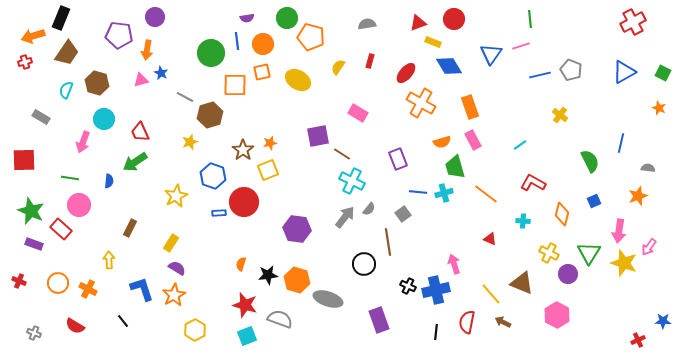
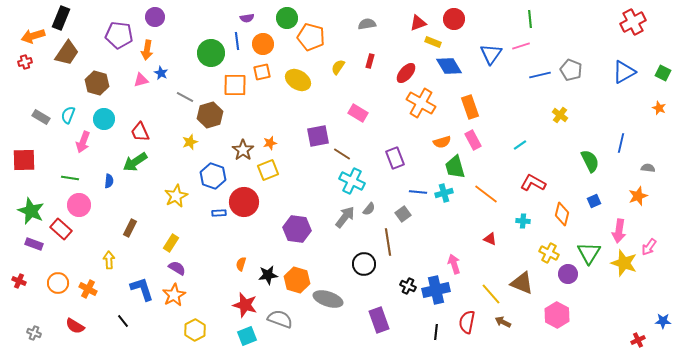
cyan semicircle at (66, 90): moved 2 px right, 25 px down
purple rectangle at (398, 159): moved 3 px left, 1 px up
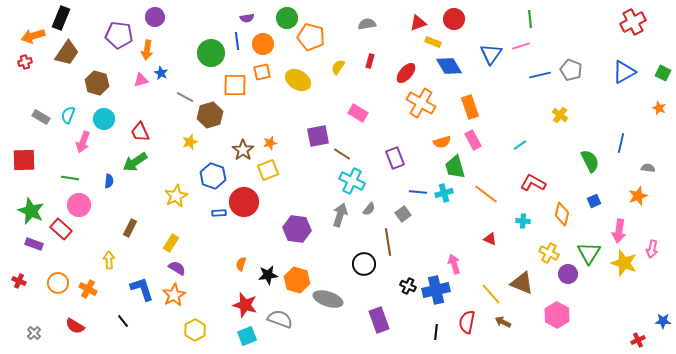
gray arrow at (345, 217): moved 5 px left, 2 px up; rotated 20 degrees counterclockwise
pink arrow at (649, 247): moved 3 px right, 2 px down; rotated 24 degrees counterclockwise
gray cross at (34, 333): rotated 24 degrees clockwise
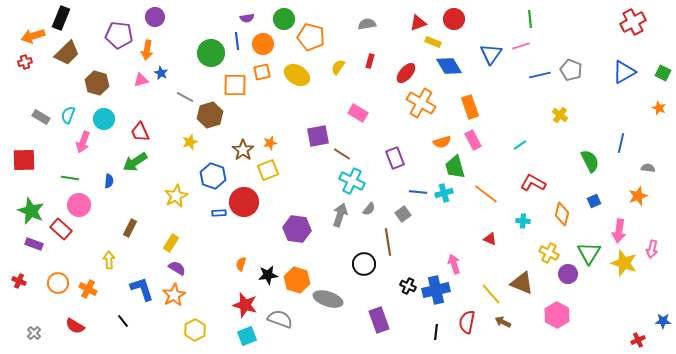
green circle at (287, 18): moved 3 px left, 1 px down
brown trapezoid at (67, 53): rotated 12 degrees clockwise
yellow ellipse at (298, 80): moved 1 px left, 5 px up
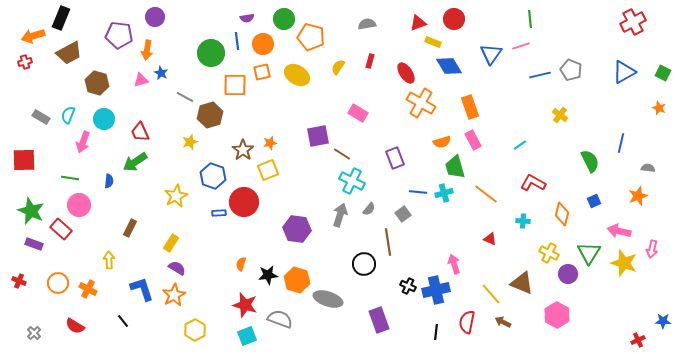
brown trapezoid at (67, 53): moved 2 px right; rotated 16 degrees clockwise
red ellipse at (406, 73): rotated 75 degrees counterclockwise
pink arrow at (619, 231): rotated 95 degrees clockwise
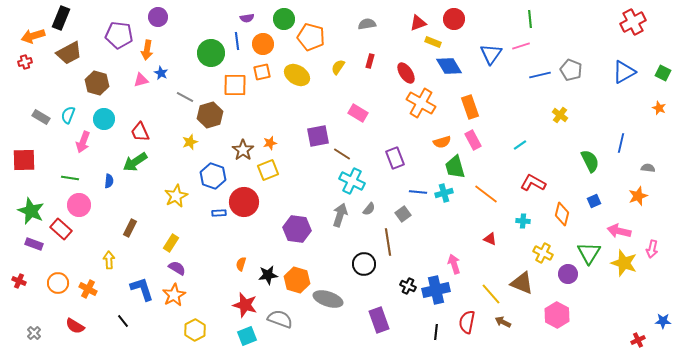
purple circle at (155, 17): moved 3 px right
yellow cross at (549, 253): moved 6 px left
